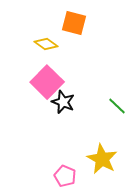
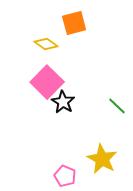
orange square: rotated 30 degrees counterclockwise
black star: rotated 10 degrees clockwise
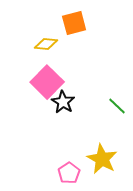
yellow diamond: rotated 30 degrees counterclockwise
pink pentagon: moved 4 px right, 3 px up; rotated 15 degrees clockwise
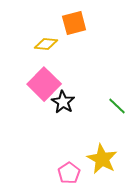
pink square: moved 3 px left, 2 px down
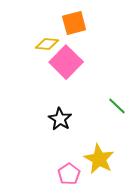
yellow diamond: moved 1 px right
pink square: moved 22 px right, 22 px up
black star: moved 3 px left, 17 px down
yellow star: moved 3 px left
pink pentagon: moved 1 px down
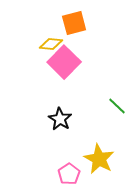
yellow diamond: moved 4 px right
pink square: moved 2 px left
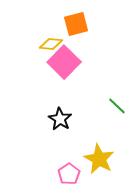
orange square: moved 2 px right, 1 px down
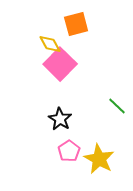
yellow diamond: moved 1 px left; rotated 55 degrees clockwise
pink square: moved 4 px left, 2 px down
pink pentagon: moved 23 px up
